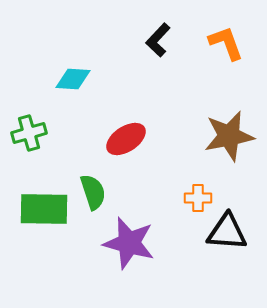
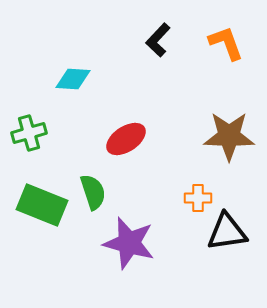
brown star: rotated 12 degrees clockwise
green rectangle: moved 2 px left, 4 px up; rotated 21 degrees clockwise
black triangle: rotated 12 degrees counterclockwise
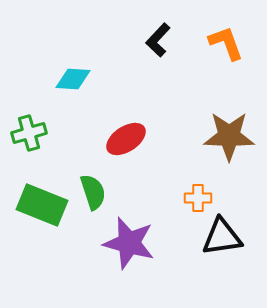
black triangle: moved 5 px left, 5 px down
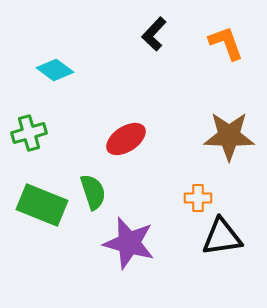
black L-shape: moved 4 px left, 6 px up
cyan diamond: moved 18 px left, 9 px up; rotated 33 degrees clockwise
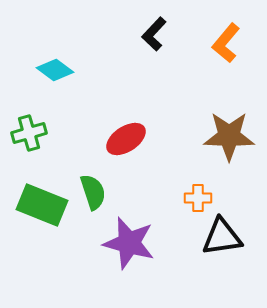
orange L-shape: rotated 120 degrees counterclockwise
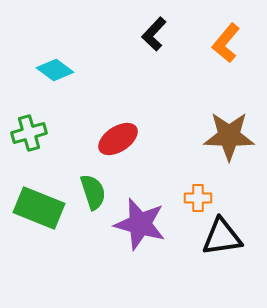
red ellipse: moved 8 px left
green rectangle: moved 3 px left, 3 px down
purple star: moved 11 px right, 19 px up
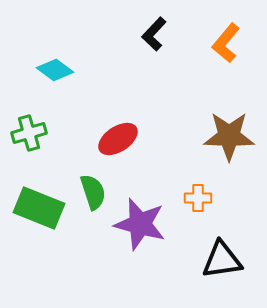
black triangle: moved 23 px down
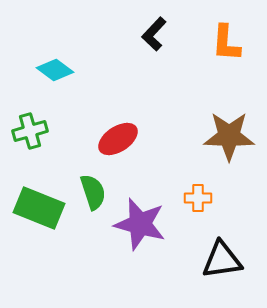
orange L-shape: rotated 36 degrees counterclockwise
green cross: moved 1 px right, 2 px up
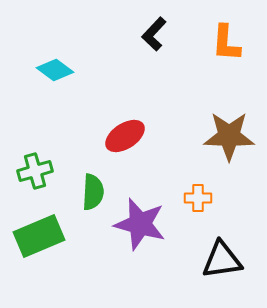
green cross: moved 5 px right, 40 px down
red ellipse: moved 7 px right, 3 px up
green semicircle: rotated 21 degrees clockwise
green rectangle: moved 28 px down; rotated 45 degrees counterclockwise
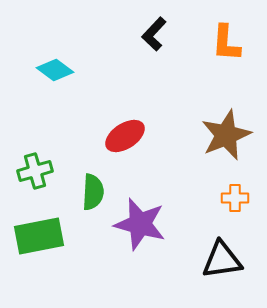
brown star: moved 3 px left, 1 px up; rotated 24 degrees counterclockwise
orange cross: moved 37 px right
green rectangle: rotated 12 degrees clockwise
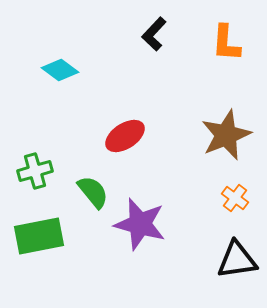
cyan diamond: moved 5 px right
green semicircle: rotated 42 degrees counterclockwise
orange cross: rotated 36 degrees clockwise
black triangle: moved 15 px right
